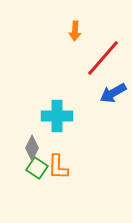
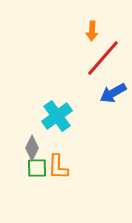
orange arrow: moved 17 px right
cyan cross: rotated 36 degrees counterclockwise
green square: rotated 35 degrees counterclockwise
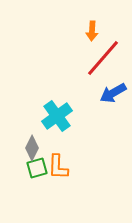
green square: rotated 15 degrees counterclockwise
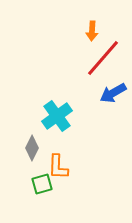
green square: moved 5 px right, 16 px down
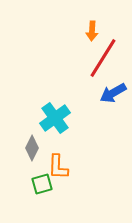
red line: rotated 9 degrees counterclockwise
cyan cross: moved 2 px left, 2 px down
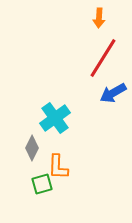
orange arrow: moved 7 px right, 13 px up
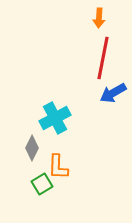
red line: rotated 21 degrees counterclockwise
cyan cross: rotated 8 degrees clockwise
green square: rotated 15 degrees counterclockwise
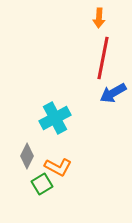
gray diamond: moved 5 px left, 8 px down
orange L-shape: rotated 64 degrees counterclockwise
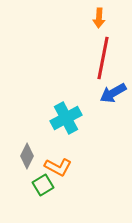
cyan cross: moved 11 px right
green square: moved 1 px right, 1 px down
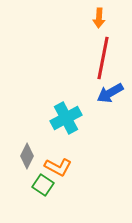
blue arrow: moved 3 px left
green square: rotated 25 degrees counterclockwise
